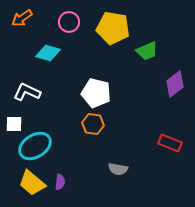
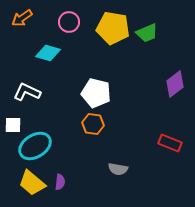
green trapezoid: moved 18 px up
white square: moved 1 px left, 1 px down
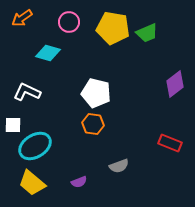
gray semicircle: moved 1 px right, 3 px up; rotated 30 degrees counterclockwise
purple semicircle: moved 19 px right; rotated 63 degrees clockwise
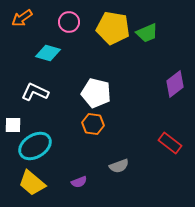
white L-shape: moved 8 px right
red rectangle: rotated 15 degrees clockwise
